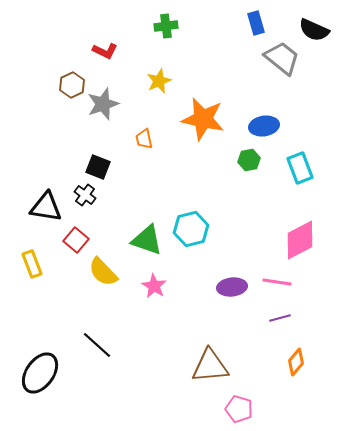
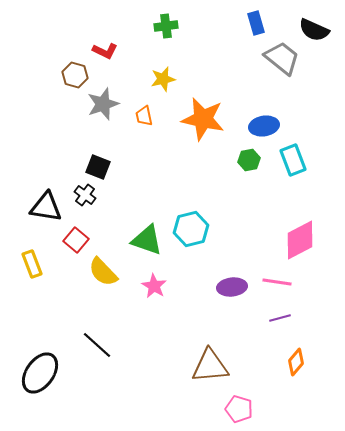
yellow star: moved 4 px right, 2 px up; rotated 10 degrees clockwise
brown hexagon: moved 3 px right, 10 px up; rotated 20 degrees counterclockwise
orange trapezoid: moved 23 px up
cyan rectangle: moved 7 px left, 8 px up
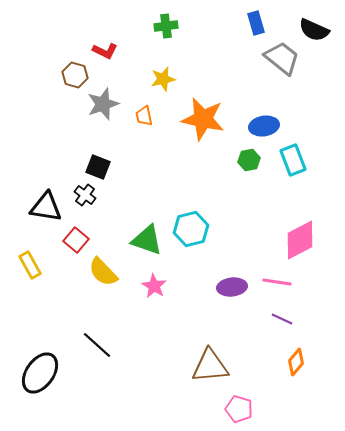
yellow rectangle: moved 2 px left, 1 px down; rotated 8 degrees counterclockwise
purple line: moved 2 px right, 1 px down; rotated 40 degrees clockwise
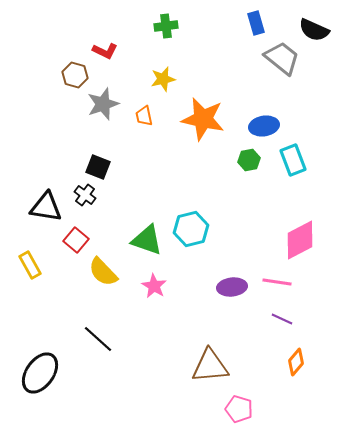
black line: moved 1 px right, 6 px up
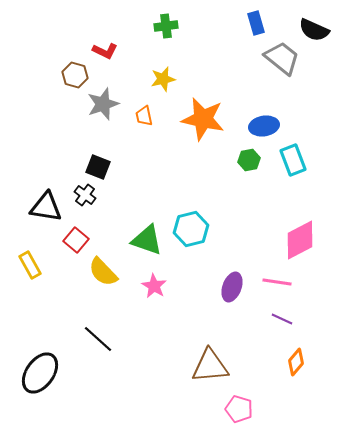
purple ellipse: rotated 64 degrees counterclockwise
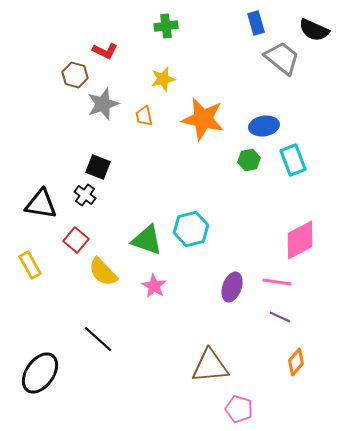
black triangle: moved 5 px left, 3 px up
purple line: moved 2 px left, 2 px up
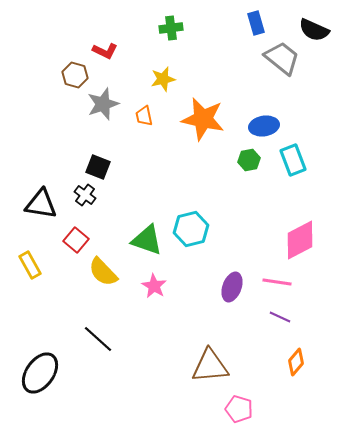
green cross: moved 5 px right, 2 px down
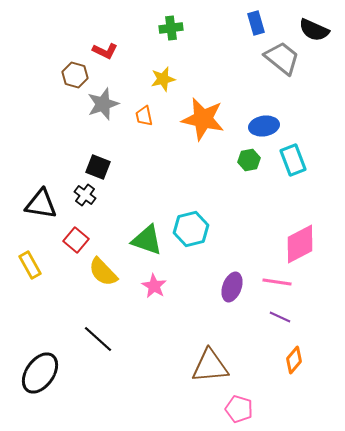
pink diamond: moved 4 px down
orange diamond: moved 2 px left, 2 px up
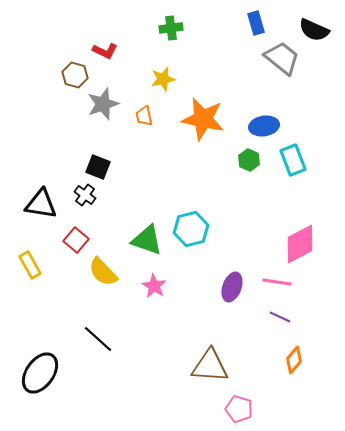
green hexagon: rotated 25 degrees counterclockwise
brown triangle: rotated 9 degrees clockwise
